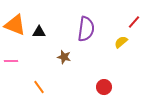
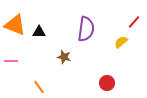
red circle: moved 3 px right, 4 px up
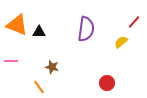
orange triangle: moved 2 px right
brown star: moved 12 px left, 10 px down
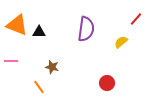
red line: moved 2 px right, 3 px up
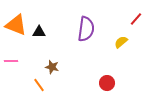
orange triangle: moved 1 px left
orange line: moved 2 px up
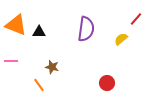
yellow semicircle: moved 3 px up
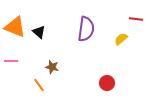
red line: rotated 56 degrees clockwise
orange triangle: moved 1 px left, 2 px down
black triangle: rotated 40 degrees clockwise
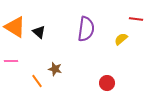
orange triangle: rotated 10 degrees clockwise
brown star: moved 3 px right, 2 px down
orange line: moved 2 px left, 4 px up
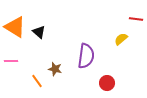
purple semicircle: moved 27 px down
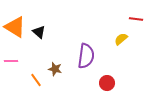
orange line: moved 1 px left, 1 px up
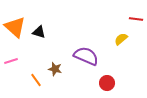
orange triangle: rotated 10 degrees clockwise
black triangle: rotated 24 degrees counterclockwise
purple semicircle: rotated 75 degrees counterclockwise
pink line: rotated 16 degrees counterclockwise
